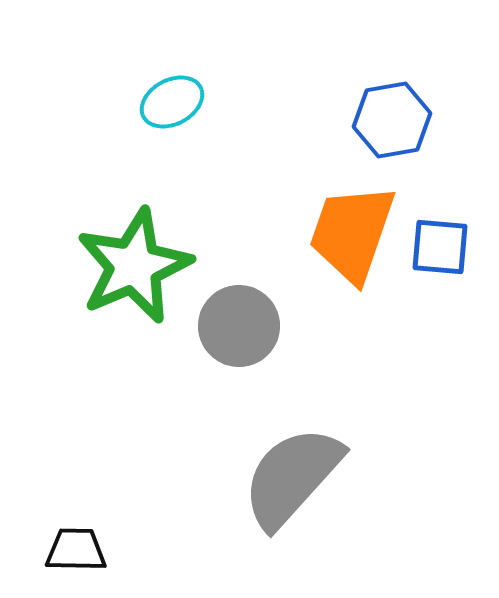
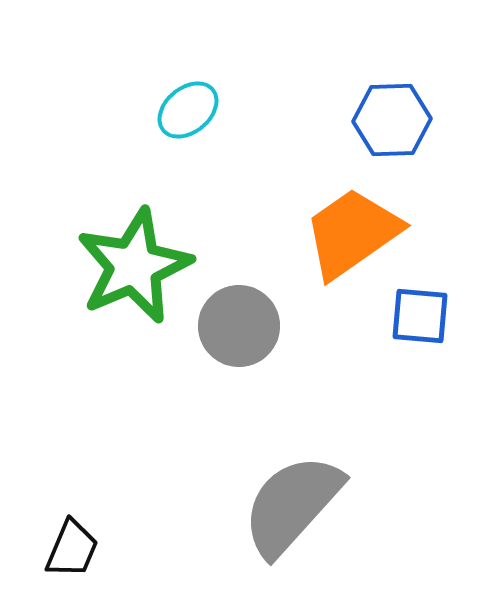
cyan ellipse: moved 16 px right, 8 px down; rotated 12 degrees counterclockwise
blue hexagon: rotated 8 degrees clockwise
orange trapezoid: rotated 36 degrees clockwise
blue square: moved 20 px left, 69 px down
gray semicircle: moved 28 px down
black trapezoid: moved 4 px left, 1 px up; rotated 112 degrees clockwise
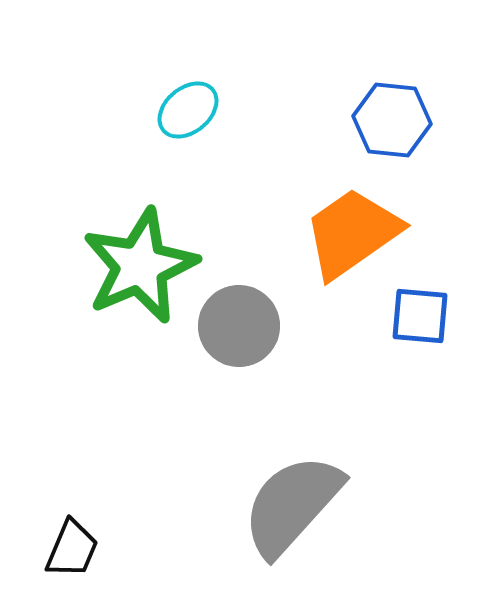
blue hexagon: rotated 8 degrees clockwise
green star: moved 6 px right
